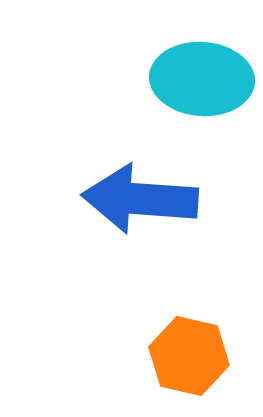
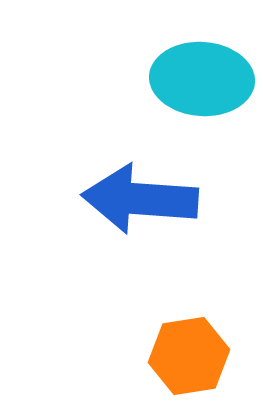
orange hexagon: rotated 22 degrees counterclockwise
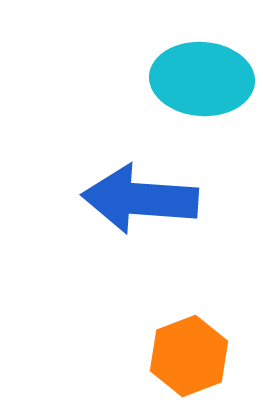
orange hexagon: rotated 12 degrees counterclockwise
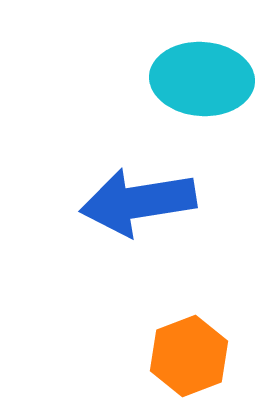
blue arrow: moved 2 px left, 3 px down; rotated 13 degrees counterclockwise
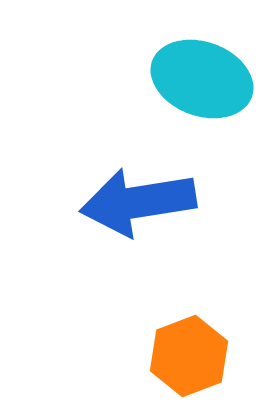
cyan ellipse: rotated 16 degrees clockwise
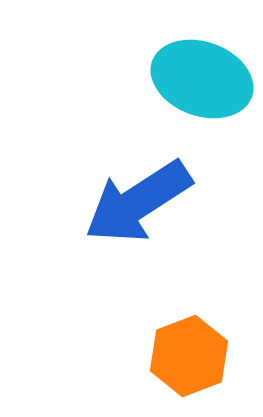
blue arrow: rotated 24 degrees counterclockwise
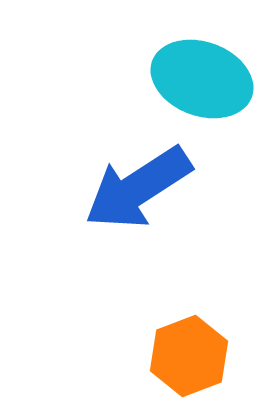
blue arrow: moved 14 px up
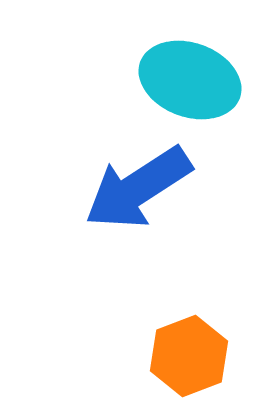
cyan ellipse: moved 12 px left, 1 px down
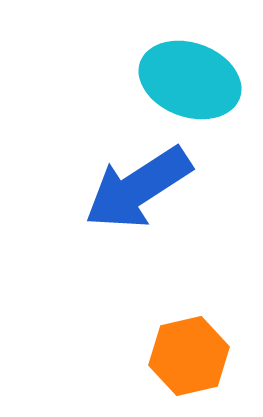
orange hexagon: rotated 8 degrees clockwise
